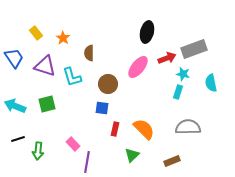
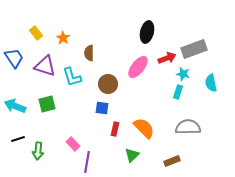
orange semicircle: moved 1 px up
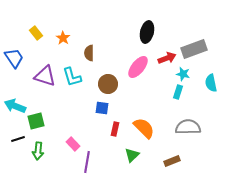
purple triangle: moved 10 px down
green square: moved 11 px left, 17 px down
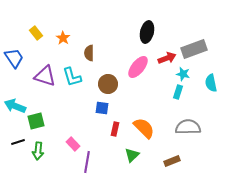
black line: moved 3 px down
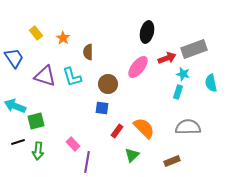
brown semicircle: moved 1 px left, 1 px up
red rectangle: moved 2 px right, 2 px down; rotated 24 degrees clockwise
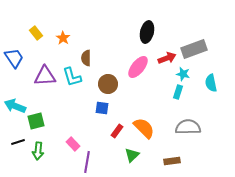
brown semicircle: moved 2 px left, 6 px down
purple triangle: rotated 20 degrees counterclockwise
brown rectangle: rotated 14 degrees clockwise
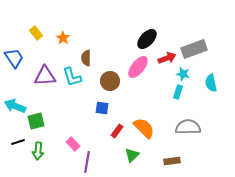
black ellipse: moved 7 px down; rotated 30 degrees clockwise
brown circle: moved 2 px right, 3 px up
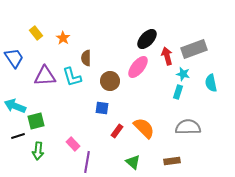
red arrow: moved 2 px up; rotated 84 degrees counterclockwise
black line: moved 6 px up
green triangle: moved 1 px right, 7 px down; rotated 35 degrees counterclockwise
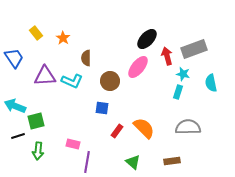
cyan L-shape: moved 4 px down; rotated 50 degrees counterclockwise
pink rectangle: rotated 32 degrees counterclockwise
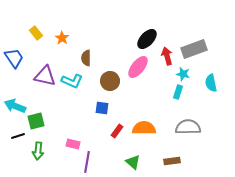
orange star: moved 1 px left
purple triangle: rotated 15 degrees clockwise
orange semicircle: rotated 45 degrees counterclockwise
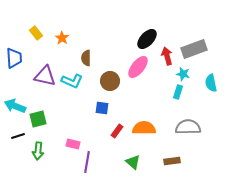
blue trapezoid: rotated 30 degrees clockwise
green square: moved 2 px right, 2 px up
